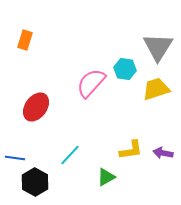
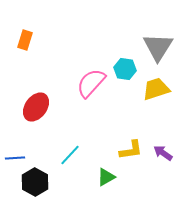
purple arrow: rotated 24 degrees clockwise
blue line: rotated 12 degrees counterclockwise
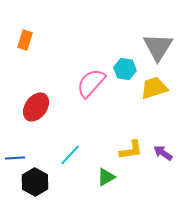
yellow trapezoid: moved 2 px left, 1 px up
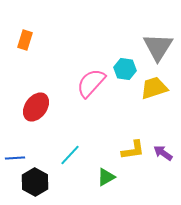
yellow L-shape: moved 2 px right
